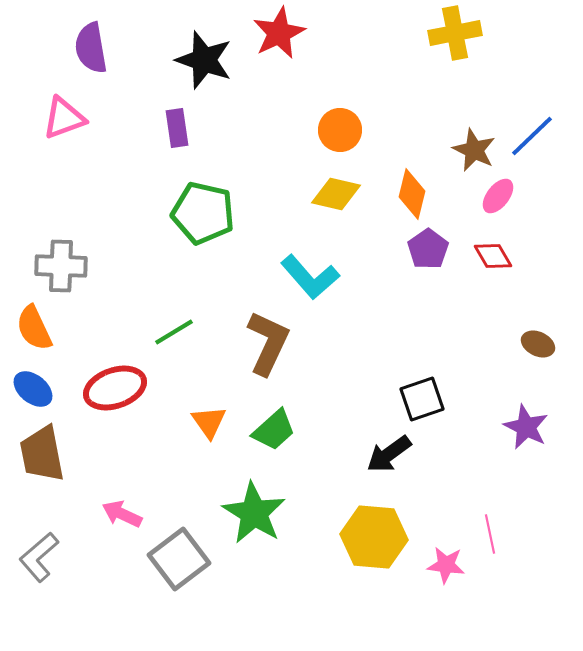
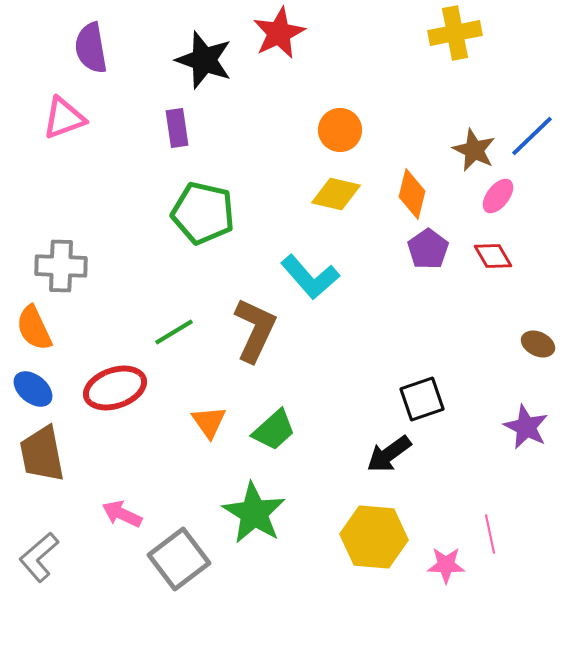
brown L-shape: moved 13 px left, 13 px up
pink star: rotated 6 degrees counterclockwise
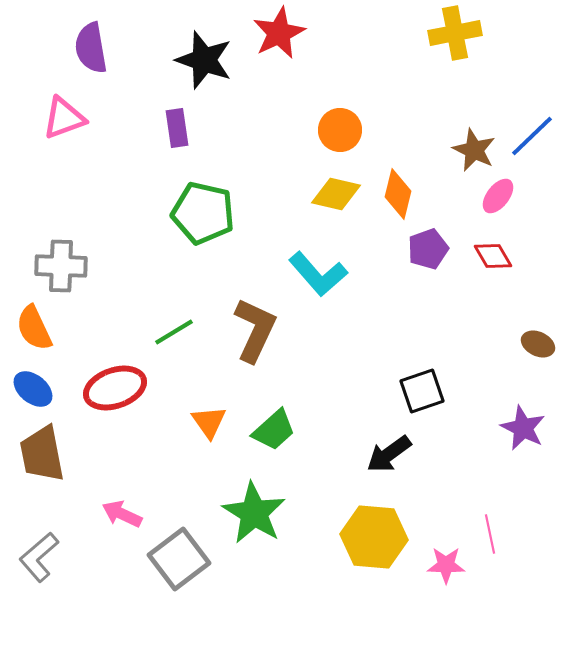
orange diamond: moved 14 px left
purple pentagon: rotated 15 degrees clockwise
cyan L-shape: moved 8 px right, 3 px up
black square: moved 8 px up
purple star: moved 3 px left, 1 px down
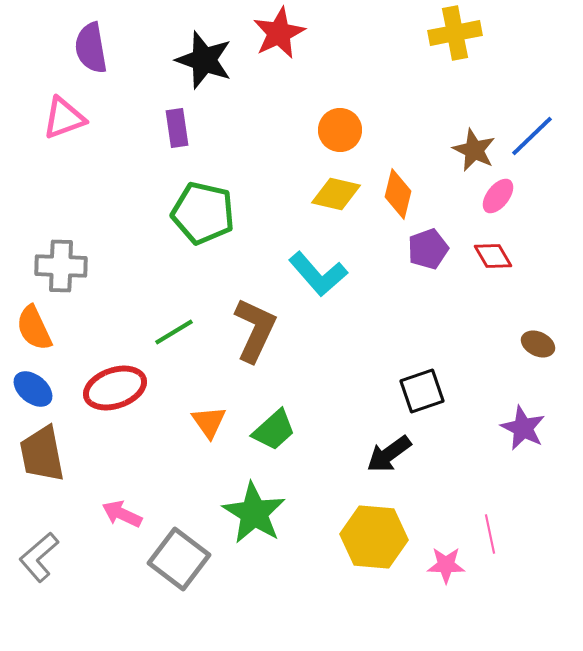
gray square: rotated 16 degrees counterclockwise
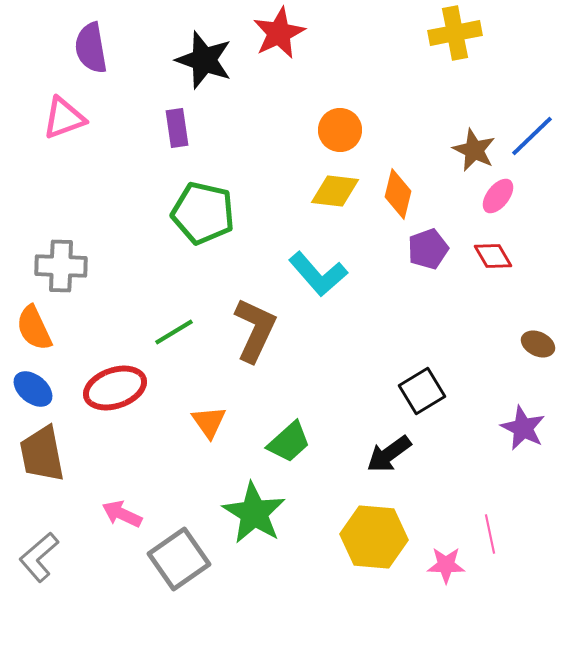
yellow diamond: moved 1 px left, 3 px up; rotated 6 degrees counterclockwise
black square: rotated 12 degrees counterclockwise
green trapezoid: moved 15 px right, 12 px down
gray square: rotated 18 degrees clockwise
